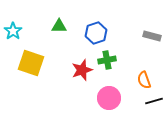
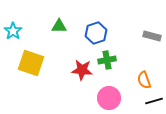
red star: rotated 25 degrees clockwise
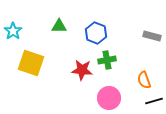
blue hexagon: rotated 20 degrees counterclockwise
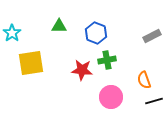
cyan star: moved 1 px left, 2 px down
gray rectangle: rotated 42 degrees counterclockwise
yellow square: rotated 28 degrees counterclockwise
pink circle: moved 2 px right, 1 px up
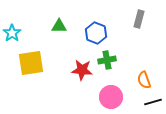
gray rectangle: moved 13 px left, 17 px up; rotated 48 degrees counterclockwise
black line: moved 1 px left, 1 px down
